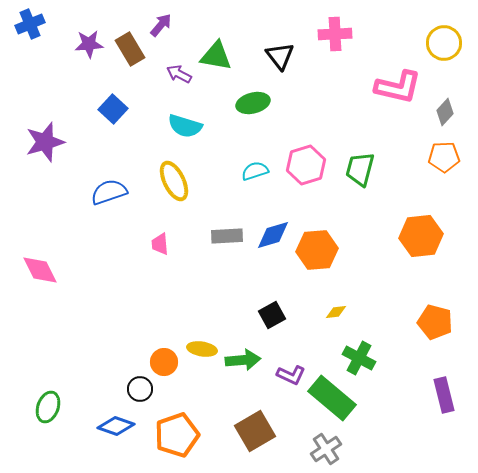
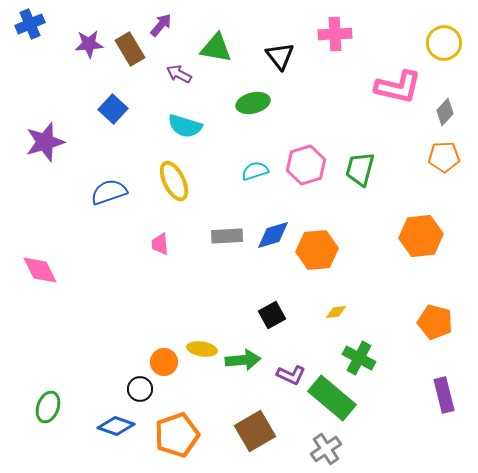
green triangle at (216, 56): moved 8 px up
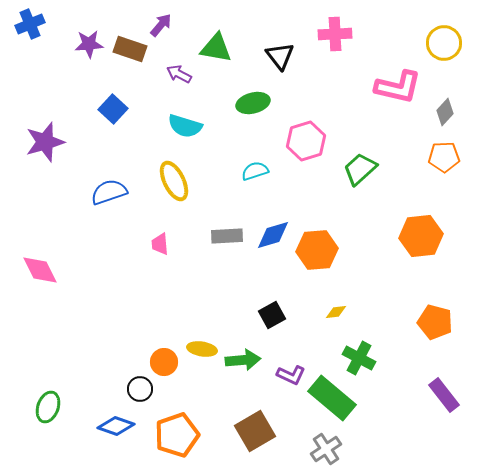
brown rectangle at (130, 49): rotated 40 degrees counterclockwise
pink hexagon at (306, 165): moved 24 px up
green trapezoid at (360, 169): rotated 33 degrees clockwise
purple rectangle at (444, 395): rotated 24 degrees counterclockwise
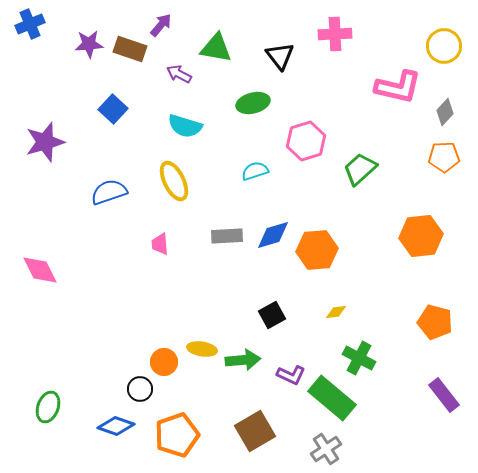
yellow circle at (444, 43): moved 3 px down
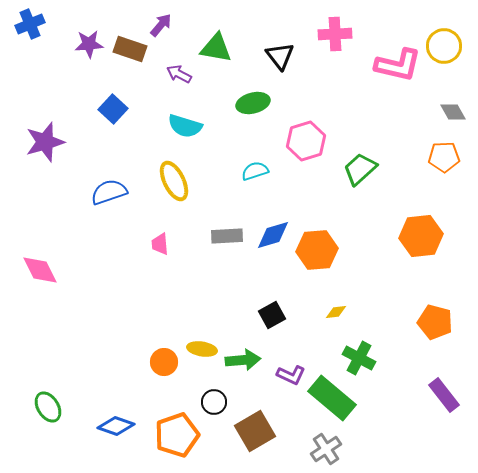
pink L-shape at (398, 87): moved 22 px up
gray diamond at (445, 112): moved 8 px right; rotated 72 degrees counterclockwise
black circle at (140, 389): moved 74 px right, 13 px down
green ellipse at (48, 407): rotated 52 degrees counterclockwise
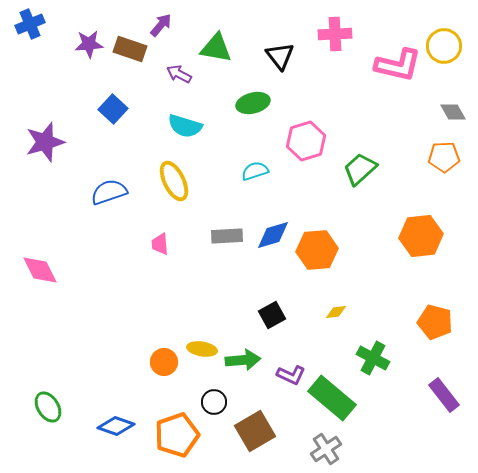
green cross at (359, 358): moved 14 px right
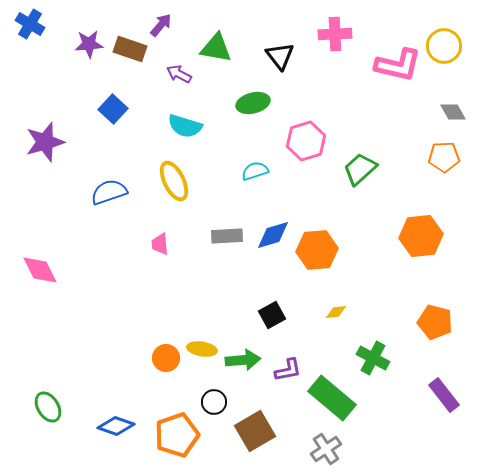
blue cross at (30, 24): rotated 36 degrees counterclockwise
orange circle at (164, 362): moved 2 px right, 4 px up
purple L-shape at (291, 375): moved 3 px left, 5 px up; rotated 36 degrees counterclockwise
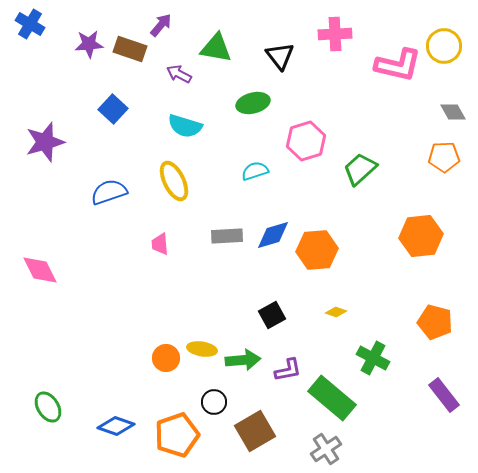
yellow diamond at (336, 312): rotated 25 degrees clockwise
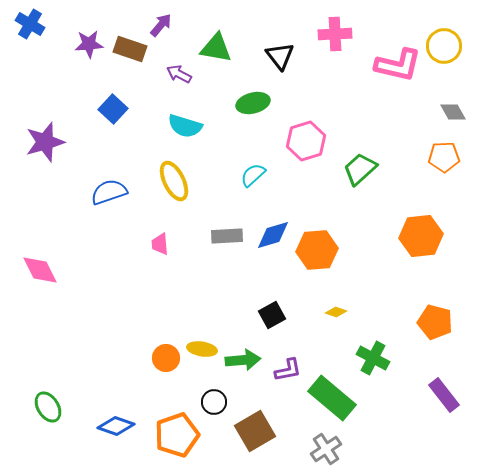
cyan semicircle at (255, 171): moved 2 px left, 4 px down; rotated 24 degrees counterclockwise
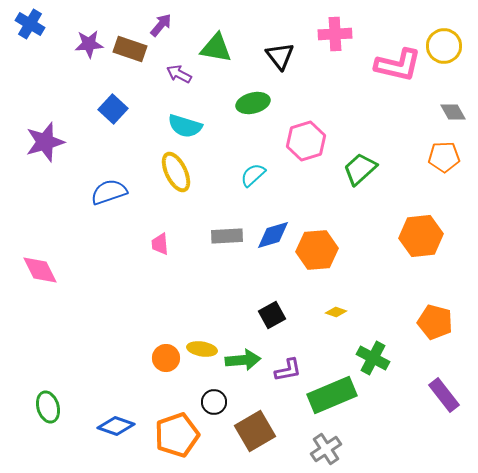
yellow ellipse at (174, 181): moved 2 px right, 9 px up
green rectangle at (332, 398): moved 3 px up; rotated 63 degrees counterclockwise
green ellipse at (48, 407): rotated 16 degrees clockwise
